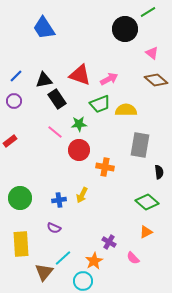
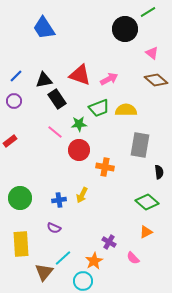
green trapezoid: moved 1 px left, 4 px down
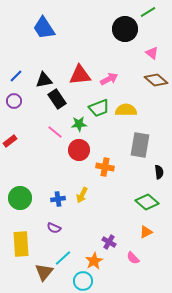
red triangle: rotated 25 degrees counterclockwise
blue cross: moved 1 px left, 1 px up
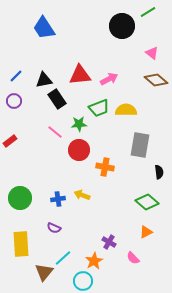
black circle: moved 3 px left, 3 px up
yellow arrow: rotated 84 degrees clockwise
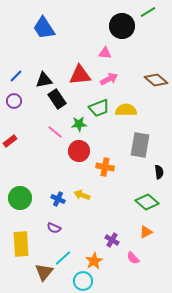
pink triangle: moved 47 px left; rotated 32 degrees counterclockwise
red circle: moved 1 px down
blue cross: rotated 32 degrees clockwise
purple cross: moved 3 px right, 2 px up
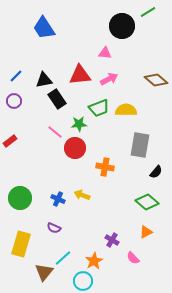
red circle: moved 4 px left, 3 px up
black semicircle: moved 3 px left; rotated 48 degrees clockwise
yellow rectangle: rotated 20 degrees clockwise
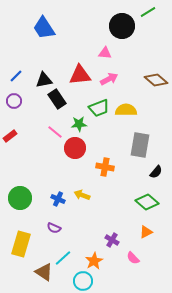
red rectangle: moved 5 px up
brown triangle: rotated 36 degrees counterclockwise
